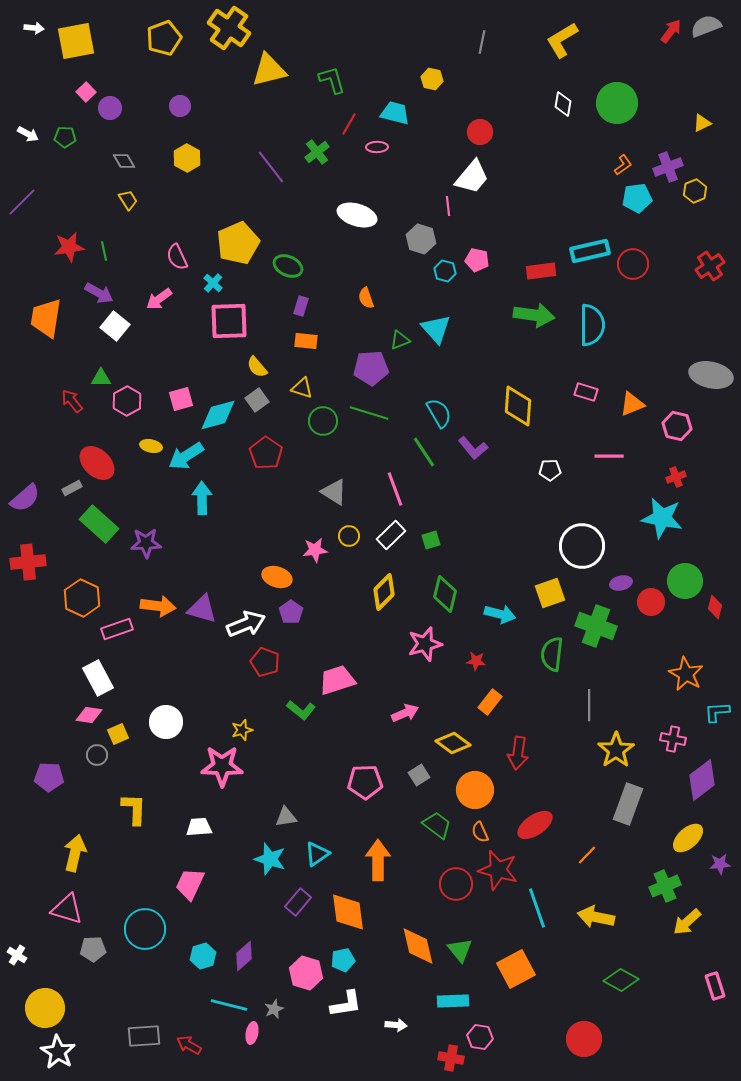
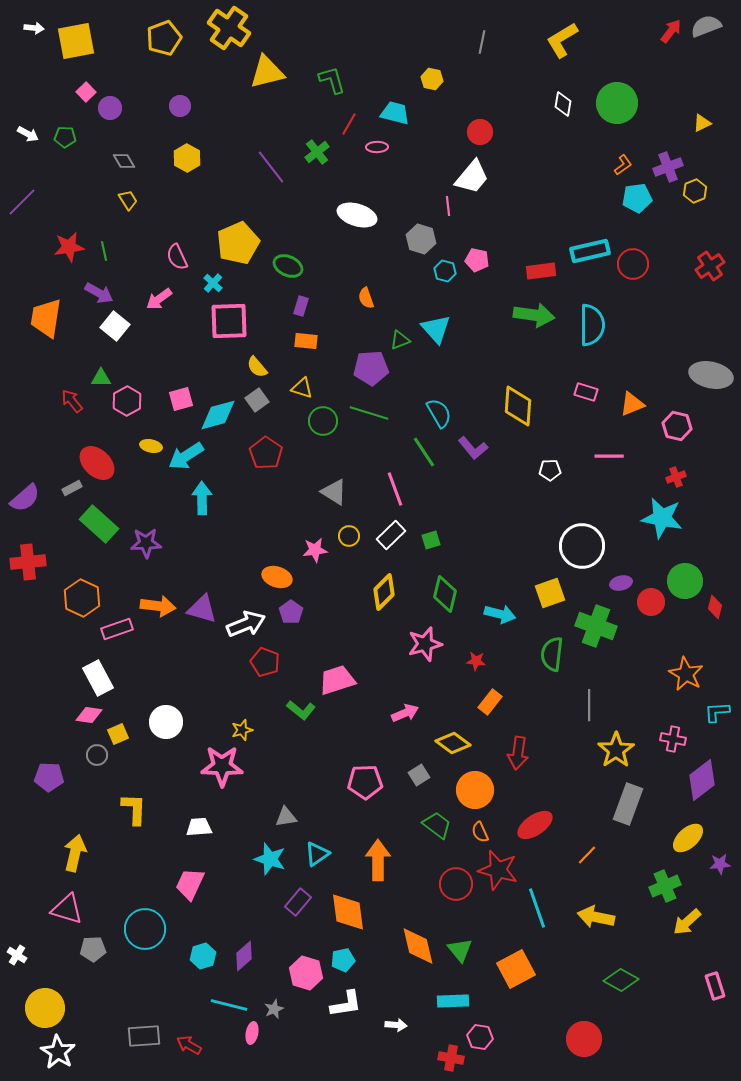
yellow triangle at (269, 70): moved 2 px left, 2 px down
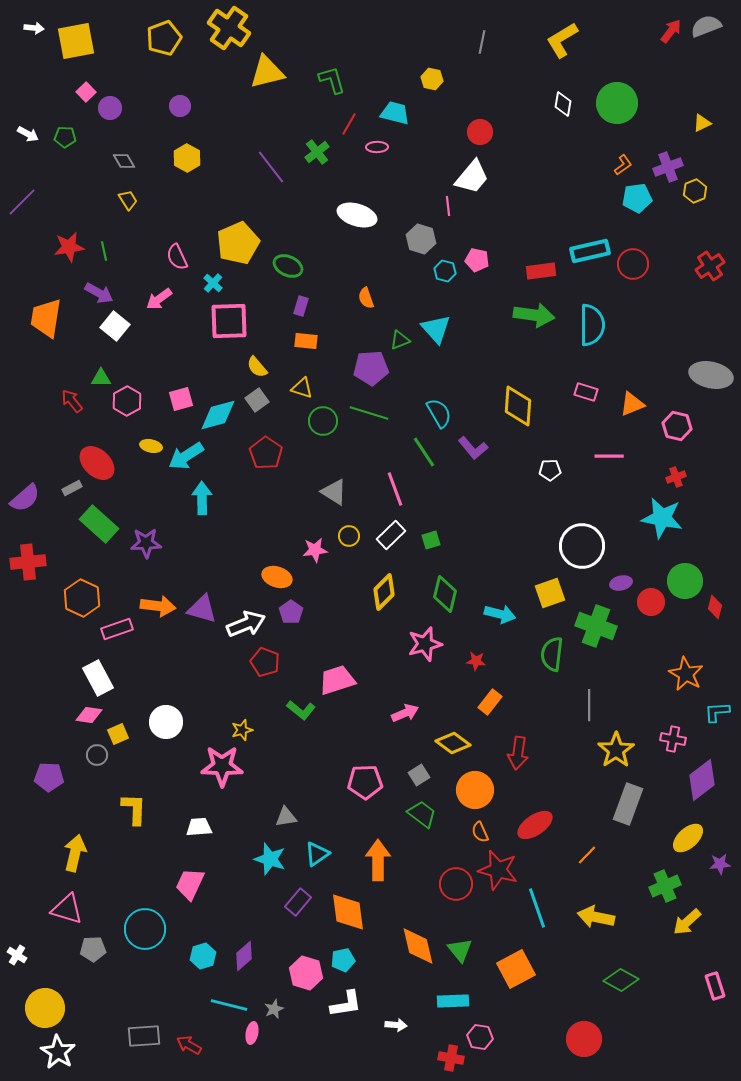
green trapezoid at (437, 825): moved 15 px left, 11 px up
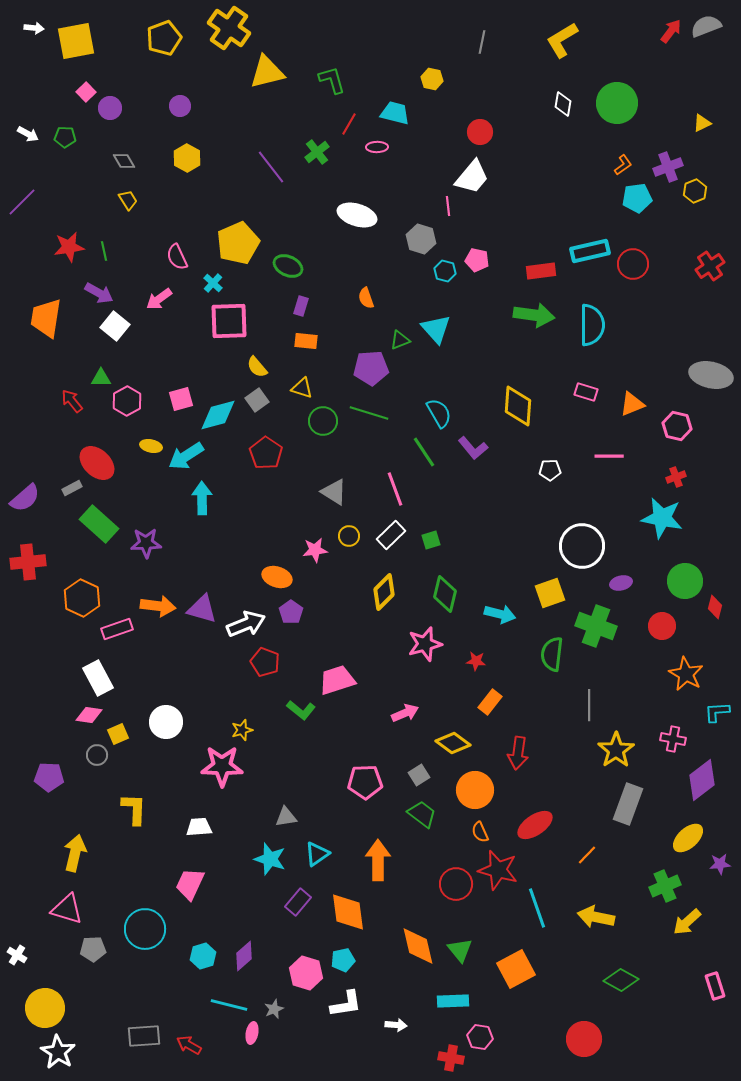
red circle at (651, 602): moved 11 px right, 24 px down
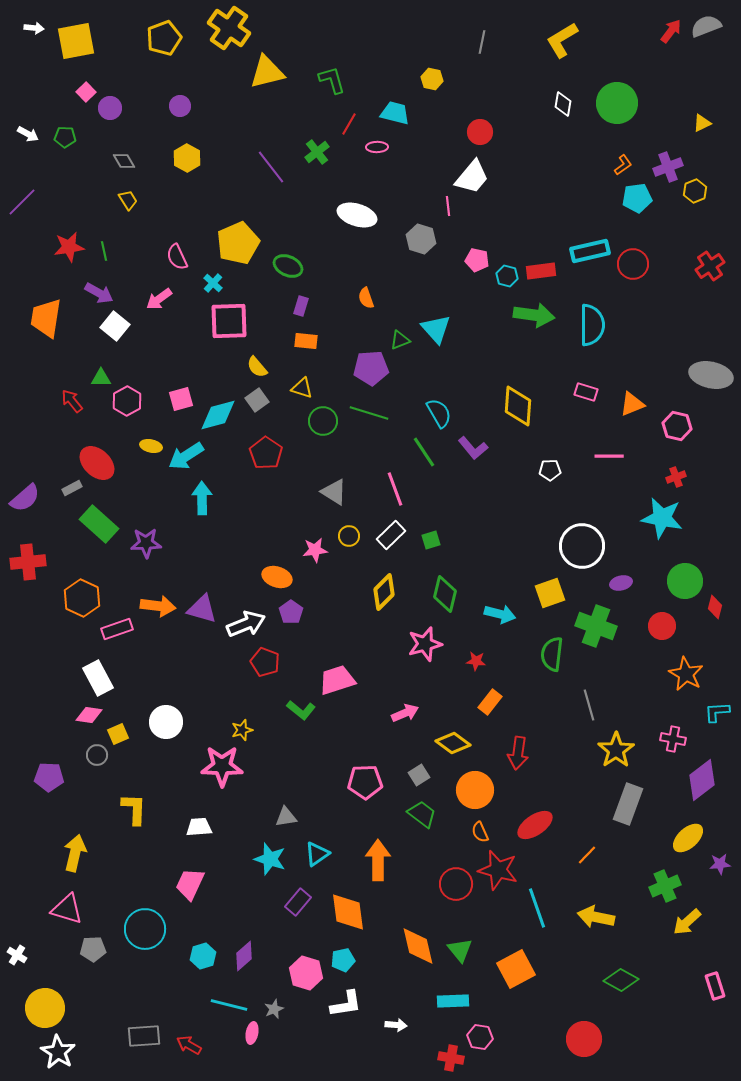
cyan hexagon at (445, 271): moved 62 px right, 5 px down
gray line at (589, 705): rotated 16 degrees counterclockwise
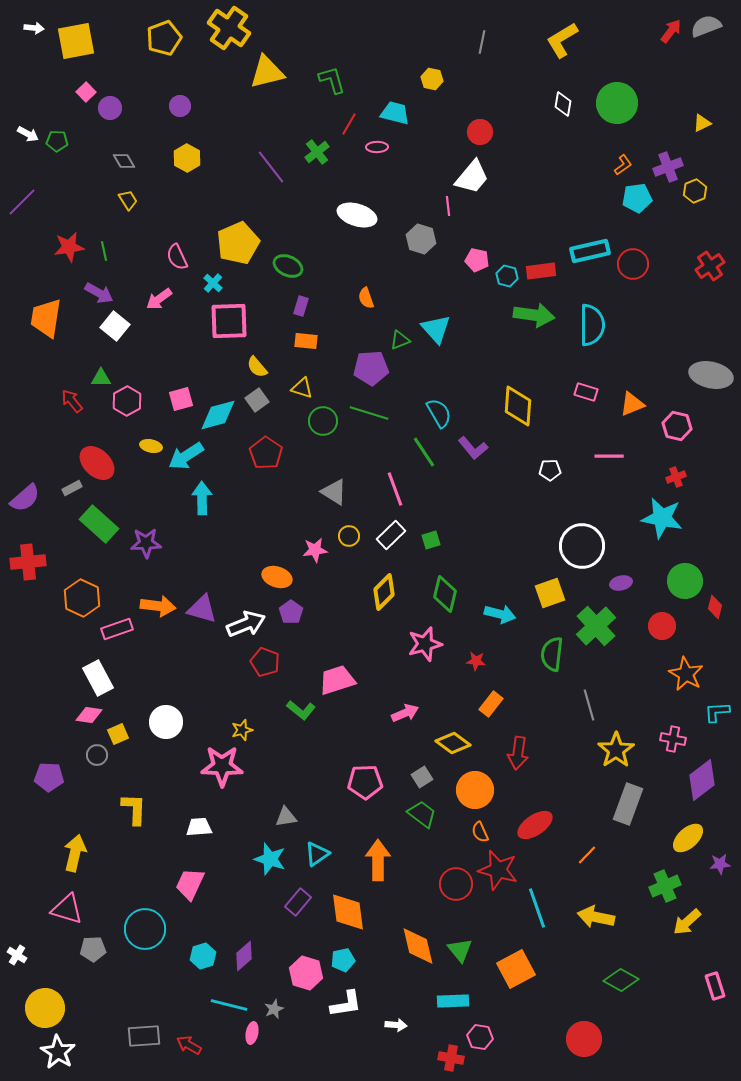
green pentagon at (65, 137): moved 8 px left, 4 px down
green cross at (596, 626): rotated 27 degrees clockwise
orange rectangle at (490, 702): moved 1 px right, 2 px down
gray square at (419, 775): moved 3 px right, 2 px down
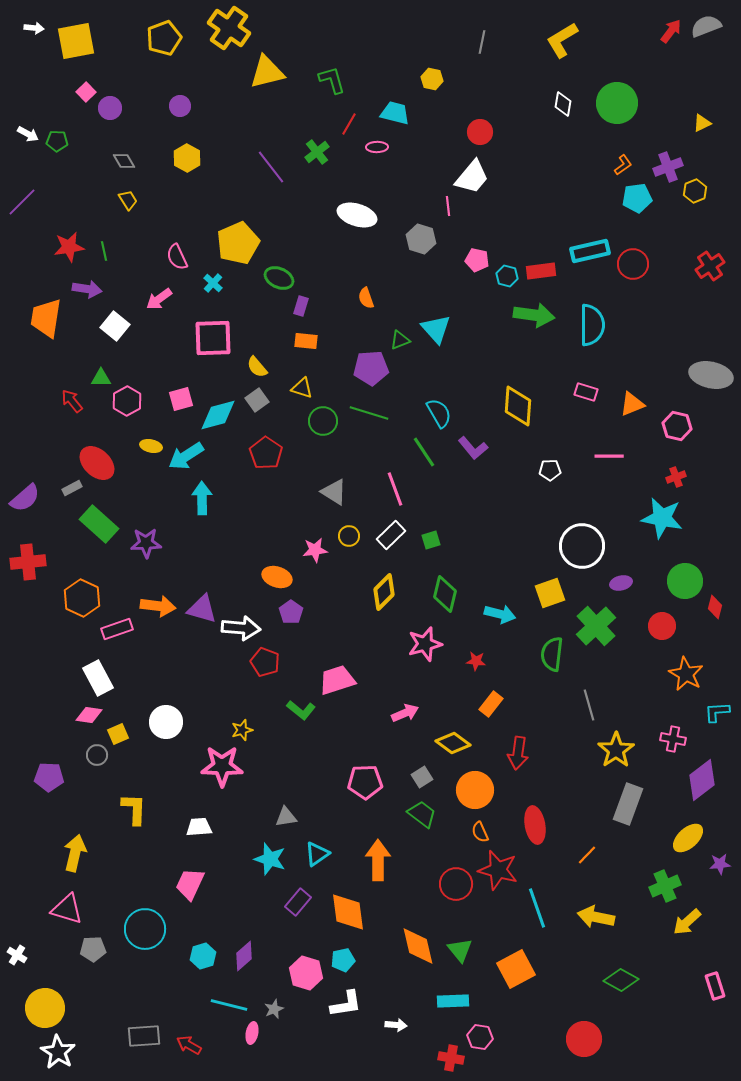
green ellipse at (288, 266): moved 9 px left, 12 px down
purple arrow at (99, 293): moved 12 px left, 4 px up; rotated 20 degrees counterclockwise
pink square at (229, 321): moved 16 px left, 17 px down
white arrow at (246, 624): moved 5 px left, 4 px down; rotated 27 degrees clockwise
red ellipse at (535, 825): rotated 66 degrees counterclockwise
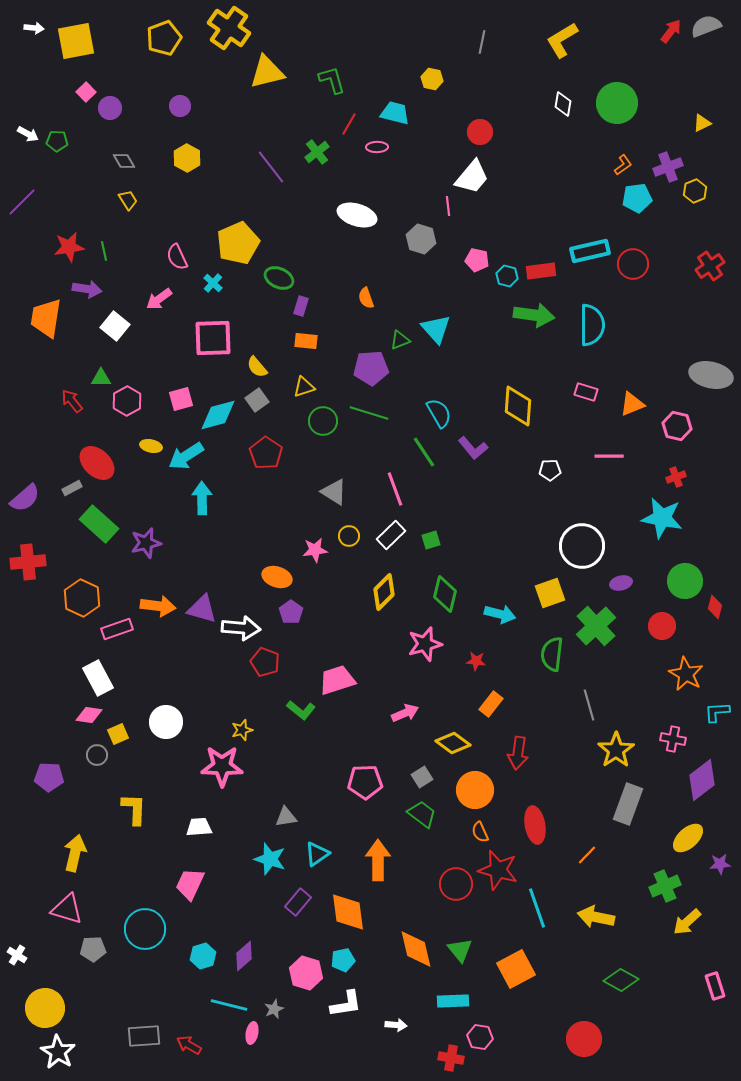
yellow triangle at (302, 388): moved 2 px right, 1 px up; rotated 35 degrees counterclockwise
purple star at (146, 543): rotated 12 degrees counterclockwise
orange diamond at (418, 946): moved 2 px left, 3 px down
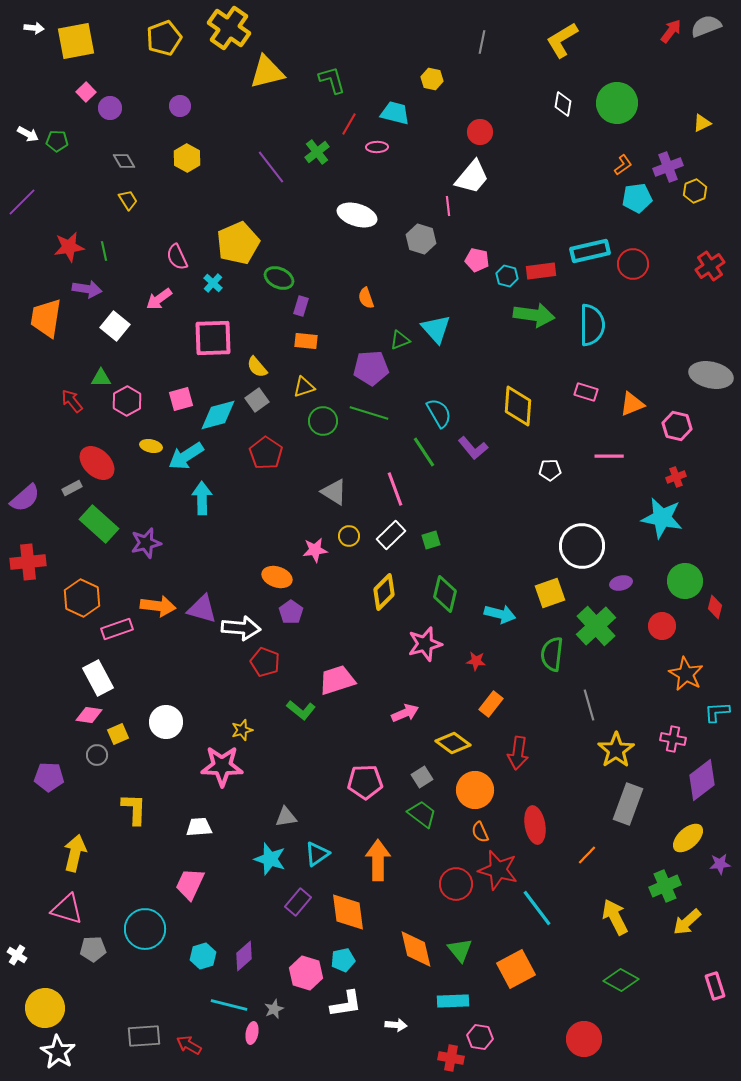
cyan line at (537, 908): rotated 18 degrees counterclockwise
yellow arrow at (596, 917): moved 19 px right; rotated 51 degrees clockwise
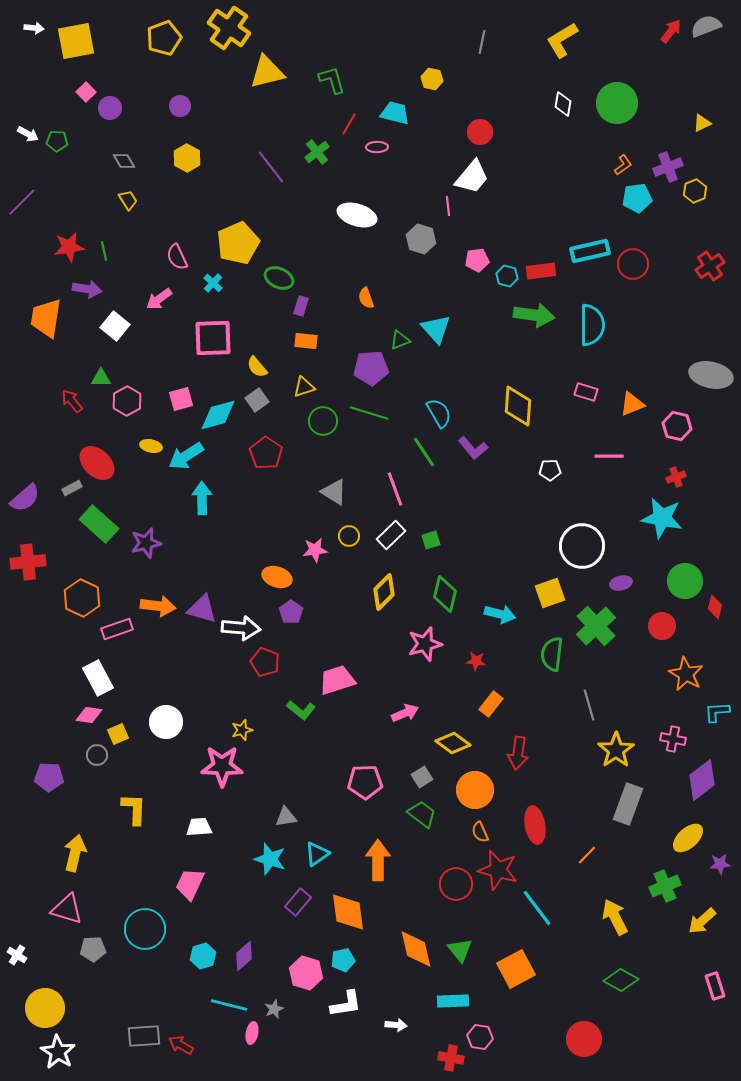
pink pentagon at (477, 260): rotated 20 degrees counterclockwise
yellow arrow at (687, 922): moved 15 px right, 1 px up
red arrow at (189, 1045): moved 8 px left
